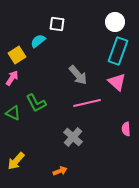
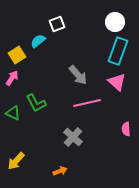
white square: rotated 28 degrees counterclockwise
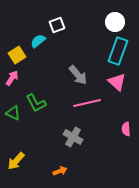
white square: moved 1 px down
gray cross: rotated 12 degrees counterclockwise
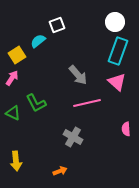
yellow arrow: rotated 48 degrees counterclockwise
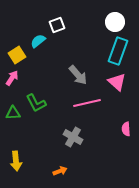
green triangle: rotated 28 degrees counterclockwise
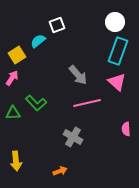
green L-shape: rotated 15 degrees counterclockwise
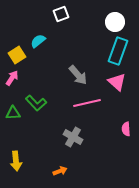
white square: moved 4 px right, 11 px up
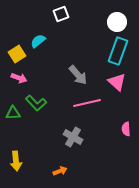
white circle: moved 2 px right
yellow square: moved 1 px up
pink arrow: moved 7 px right; rotated 77 degrees clockwise
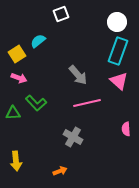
pink triangle: moved 2 px right, 1 px up
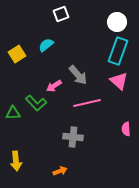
cyan semicircle: moved 8 px right, 4 px down
pink arrow: moved 35 px right, 8 px down; rotated 126 degrees clockwise
gray cross: rotated 24 degrees counterclockwise
